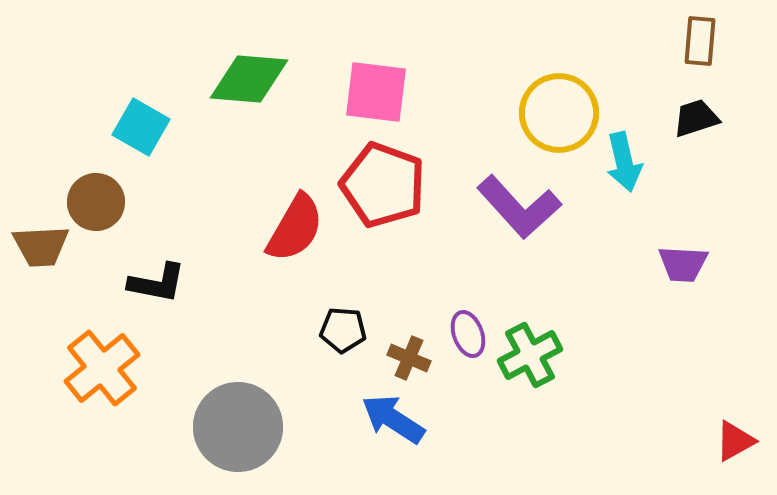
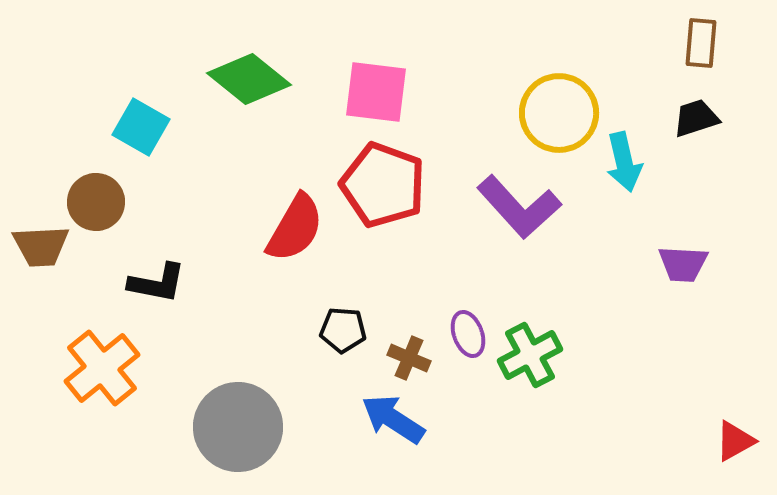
brown rectangle: moved 1 px right, 2 px down
green diamond: rotated 34 degrees clockwise
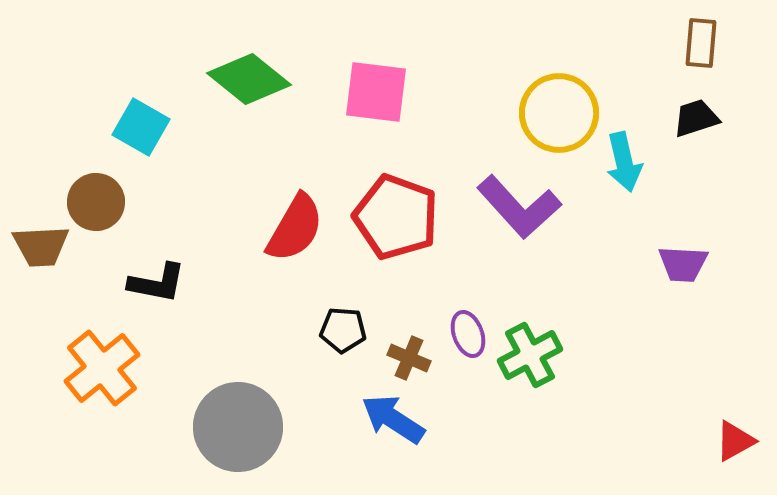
red pentagon: moved 13 px right, 32 px down
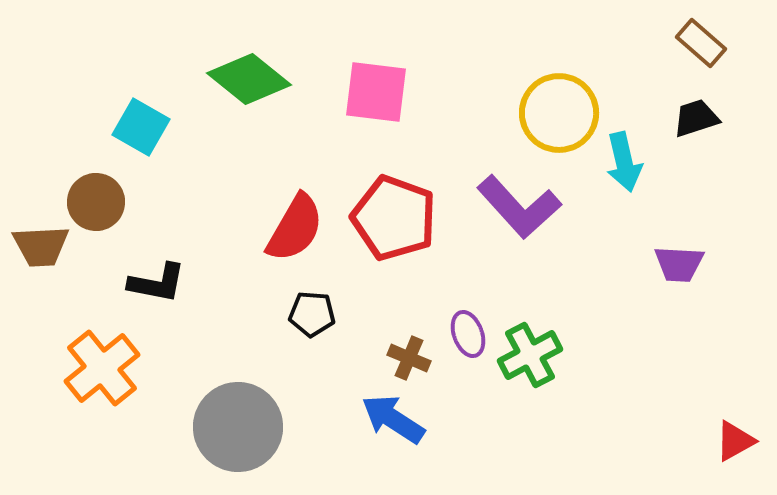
brown rectangle: rotated 54 degrees counterclockwise
red pentagon: moved 2 px left, 1 px down
purple trapezoid: moved 4 px left
black pentagon: moved 31 px left, 16 px up
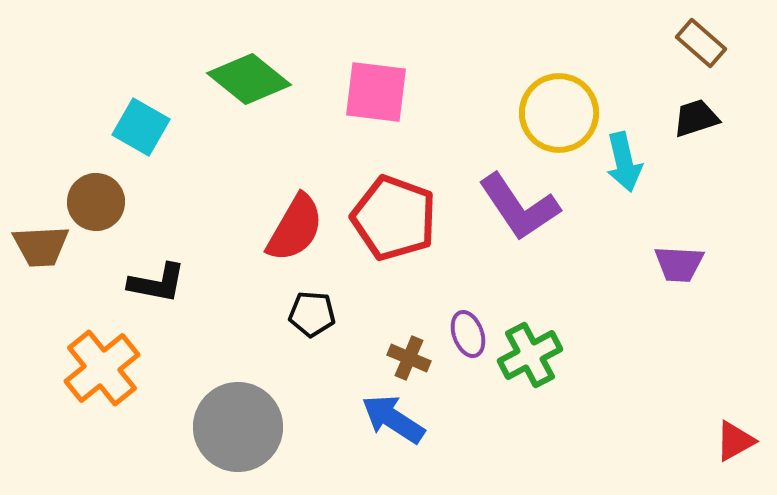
purple L-shape: rotated 8 degrees clockwise
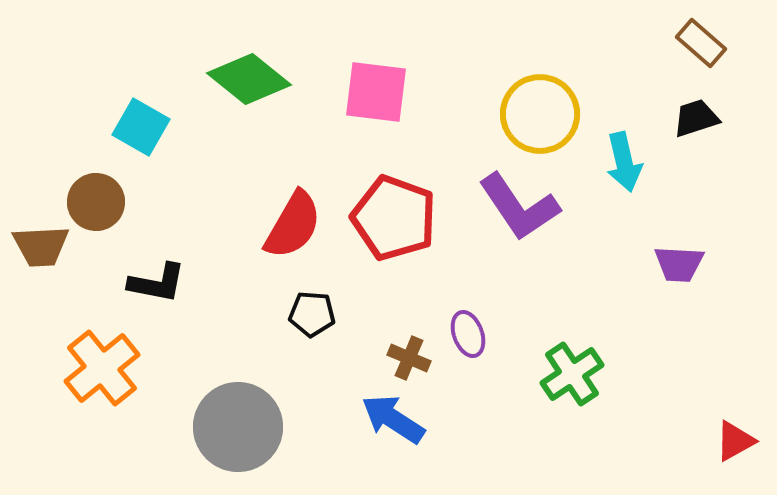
yellow circle: moved 19 px left, 1 px down
red semicircle: moved 2 px left, 3 px up
green cross: moved 42 px right, 19 px down; rotated 6 degrees counterclockwise
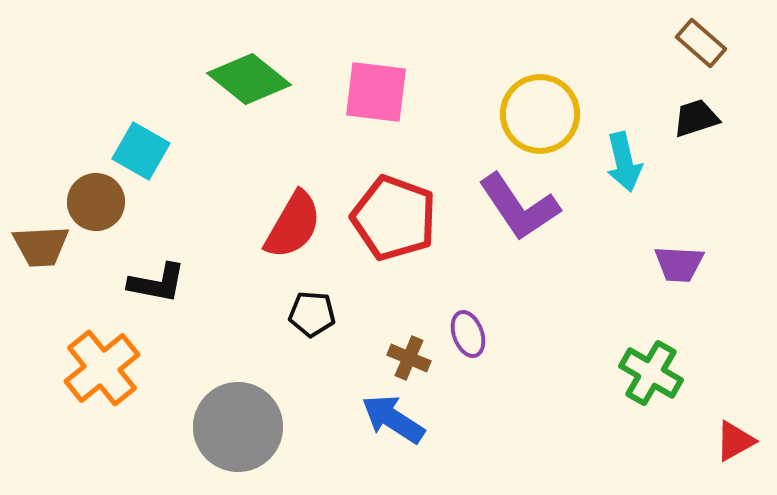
cyan square: moved 24 px down
green cross: moved 79 px right, 1 px up; rotated 26 degrees counterclockwise
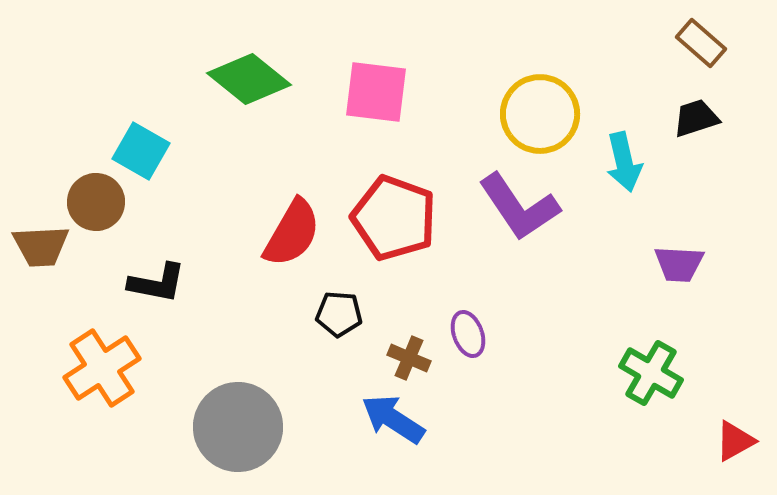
red semicircle: moved 1 px left, 8 px down
black pentagon: moved 27 px right
orange cross: rotated 6 degrees clockwise
